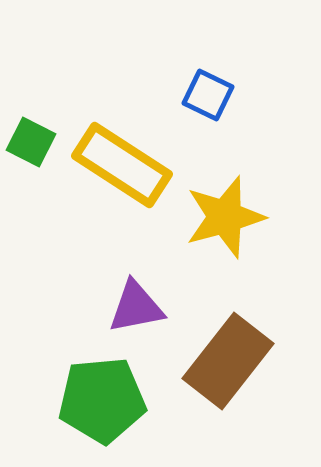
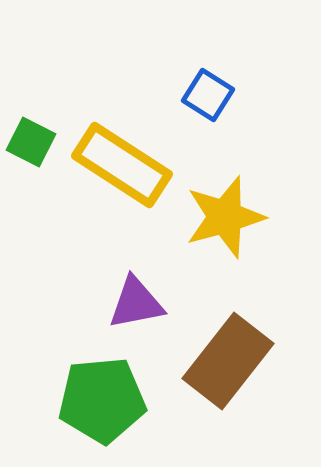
blue square: rotated 6 degrees clockwise
purple triangle: moved 4 px up
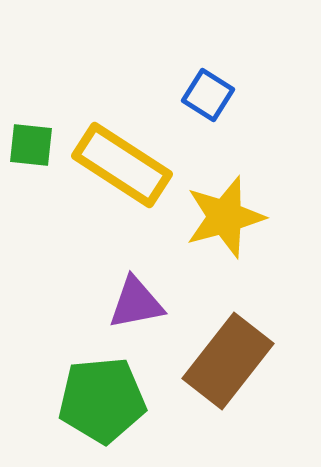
green square: moved 3 px down; rotated 21 degrees counterclockwise
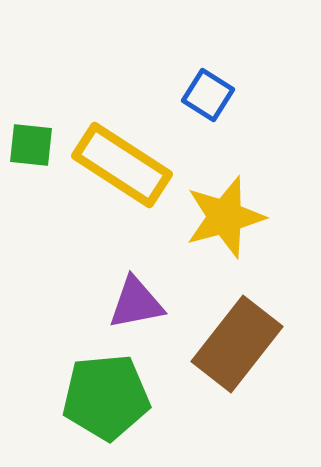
brown rectangle: moved 9 px right, 17 px up
green pentagon: moved 4 px right, 3 px up
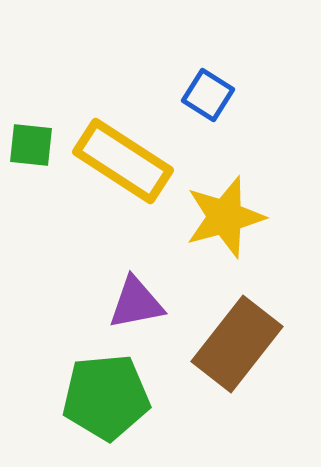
yellow rectangle: moved 1 px right, 4 px up
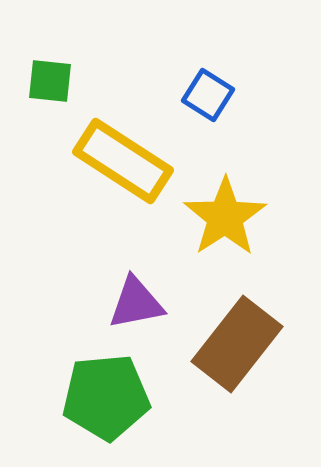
green square: moved 19 px right, 64 px up
yellow star: rotated 18 degrees counterclockwise
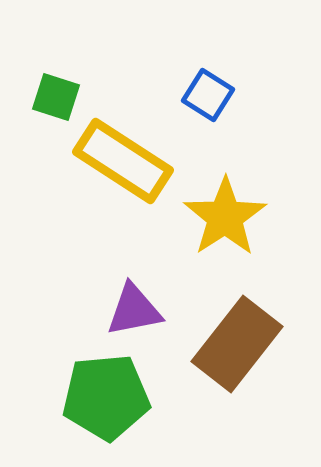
green square: moved 6 px right, 16 px down; rotated 12 degrees clockwise
purple triangle: moved 2 px left, 7 px down
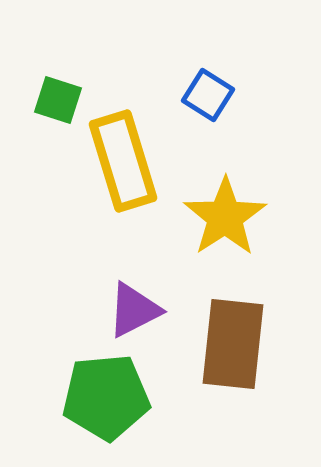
green square: moved 2 px right, 3 px down
yellow rectangle: rotated 40 degrees clockwise
purple triangle: rotated 16 degrees counterclockwise
brown rectangle: moved 4 px left; rotated 32 degrees counterclockwise
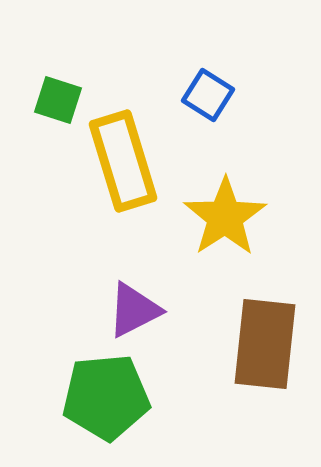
brown rectangle: moved 32 px right
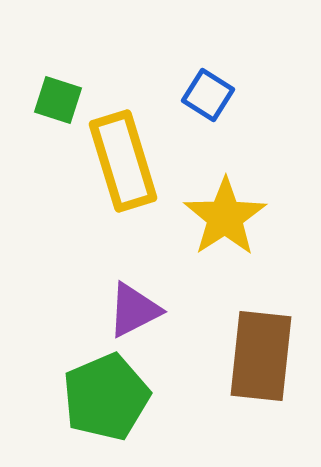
brown rectangle: moved 4 px left, 12 px down
green pentagon: rotated 18 degrees counterclockwise
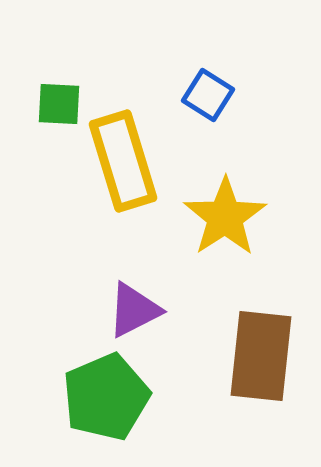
green square: moved 1 px right, 4 px down; rotated 15 degrees counterclockwise
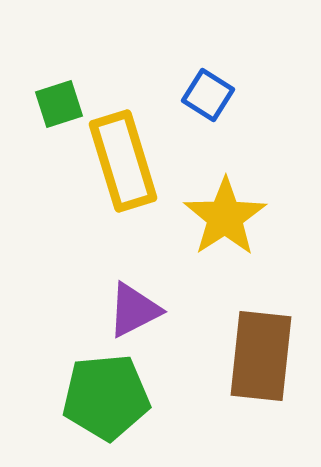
green square: rotated 21 degrees counterclockwise
green pentagon: rotated 18 degrees clockwise
